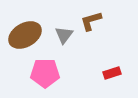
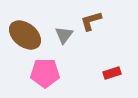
brown ellipse: rotated 68 degrees clockwise
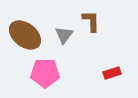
brown L-shape: rotated 105 degrees clockwise
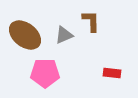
gray triangle: rotated 30 degrees clockwise
red rectangle: rotated 24 degrees clockwise
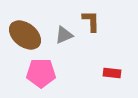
pink pentagon: moved 4 px left
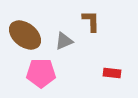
gray triangle: moved 6 px down
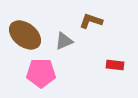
brown L-shape: rotated 70 degrees counterclockwise
red rectangle: moved 3 px right, 8 px up
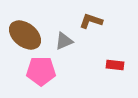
pink pentagon: moved 2 px up
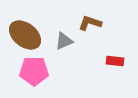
brown L-shape: moved 1 px left, 2 px down
red rectangle: moved 4 px up
pink pentagon: moved 7 px left
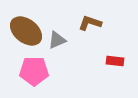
brown ellipse: moved 1 px right, 4 px up
gray triangle: moved 7 px left, 1 px up
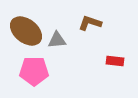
gray triangle: rotated 18 degrees clockwise
